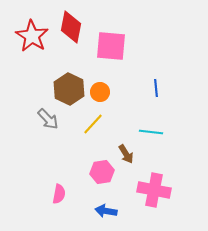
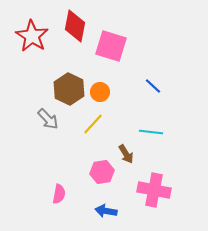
red diamond: moved 4 px right, 1 px up
pink square: rotated 12 degrees clockwise
blue line: moved 3 px left, 2 px up; rotated 42 degrees counterclockwise
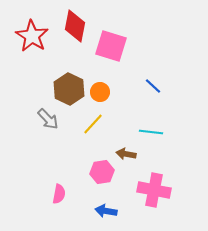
brown arrow: rotated 132 degrees clockwise
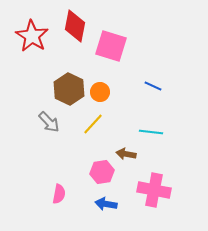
blue line: rotated 18 degrees counterclockwise
gray arrow: moved 1 px right, 3 px down
blue arrow: moved 7 px up
